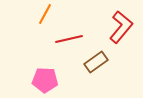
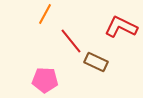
red L-shape: rotated 104 degrees counterclockwise
red line: moved 2 px right, 2 px down; rotated 64 degrees clockwise
brown rectangle: rotated 60 degrees clockwise
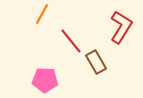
orange line: moved 3 px left
red L-shape: rotated 96 degrees clockwise
brown rectangle: rotated 35 degrees clockwise
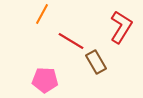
red line: rotated 20 degrees counterclockwise
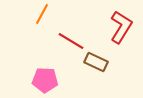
brown rectangle: rotated 35 degrees counterclockwise
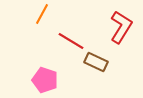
pink pentagon: rotated 15 degrees clockwise
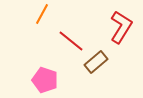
red line: rotated 8 degrees clockwise
brown rectangle: rotated 65 degrees counterclockwise
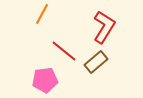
red L-shape: moved 17 px left
red line: moved 7 px left, 10 px down
pink pentagon: rotated 25 degrees counterclockwise
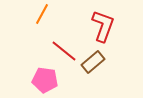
red L-shape: moved 1 px left, 1 px up; rotated 12 degrees counterclockwise
brown rectangle: moved 3 px left
pink pentagon: rotated 15 degrees clockwise
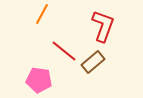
pink pentagon: moved 6 px left
